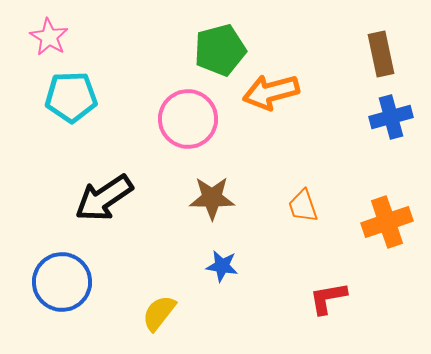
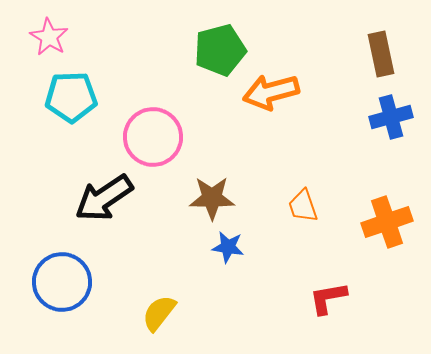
pink circle: moved 35 px left, 18 px down
blue star: moved 6 px right, 19 px up
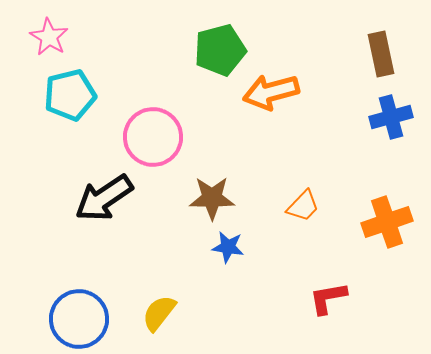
cyan pentagon: moved 1 px left, 2 px up; rotated 12 degrees counterclockwise
orange trapezoid: rotated 117 degrees counterclockwise
blue circle: moved 17 px right, 37 px down
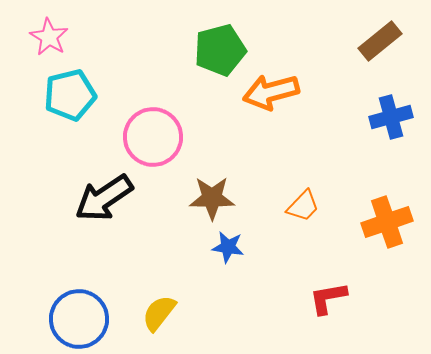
brown rectangle: moved 1 px left, 13 px up; rotated 63 degrees clockwise
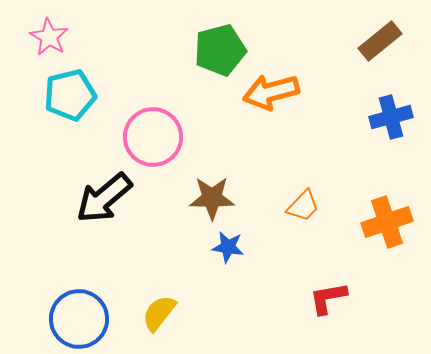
black arrow: rotated 6 degrees counterclockwise
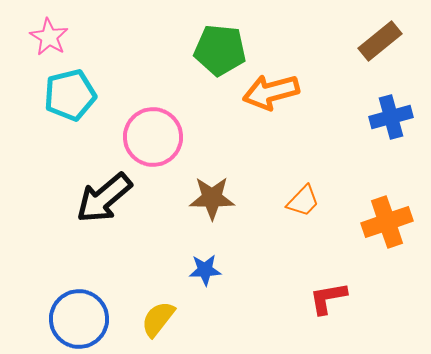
green pentagon: rotated 21 degrees clockwise
orange trapezoid: moved 5 px up
blue star: moved 23 px left, 23 px down; rotated 12 degrees counterclockwise
yellow semicircle: moved 1 px left, 6 px down
